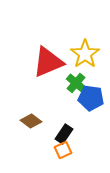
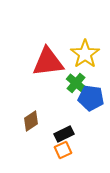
red triangle: rotated 16 degrees clockwise
brown diamond: rotated 70 degrees counterclockwise
black rectangle: rotated 30 degrees clockwise
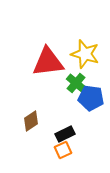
yellow star: rotated 20 degrees counterclockwise
black rectangle: moved 1 px right
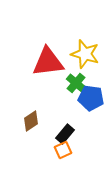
black rectangle: rotated 24 degrees counterclockwise
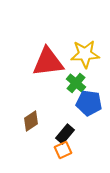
yellow star: rotated 20 degrees counterclockwise
blue pentagon: moved 2 px left, 5 px down
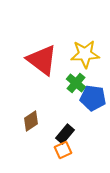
red triangle: moved 6 px left, 2 px up; rotated 44 degrees clockwise
blue pentagon: moved 4 px right, 5 px up
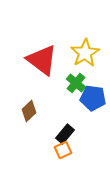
yellow star: moved 1 px up; rotated 28 degrees counterclockwise
brown diamond: moved 2 px left, 10 px up; rotated 10 degrees counterclockwise
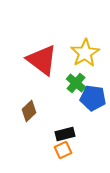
black rectangle: rotated 36 degrees clockwise
